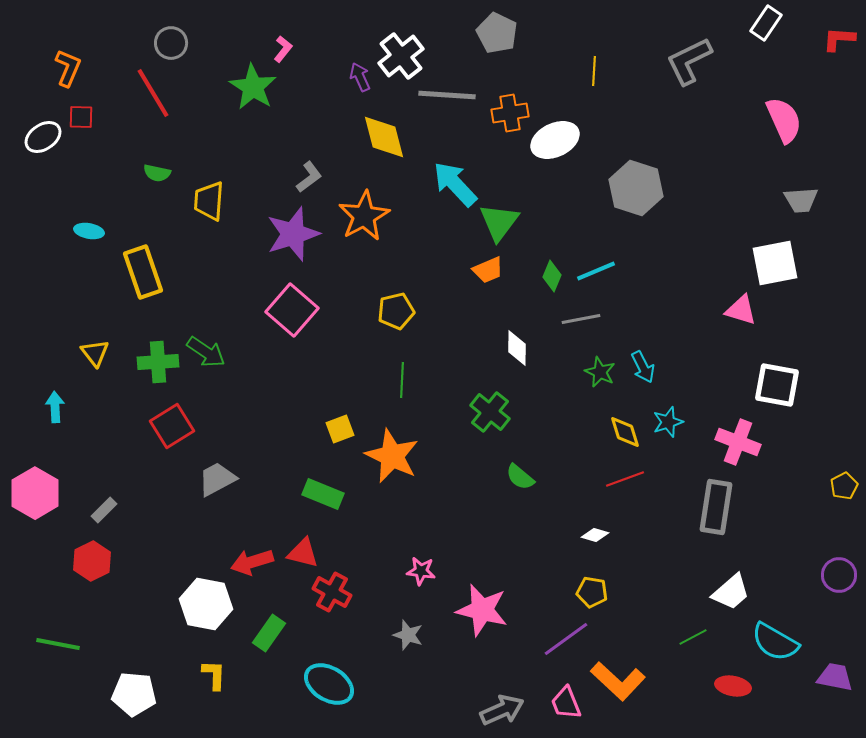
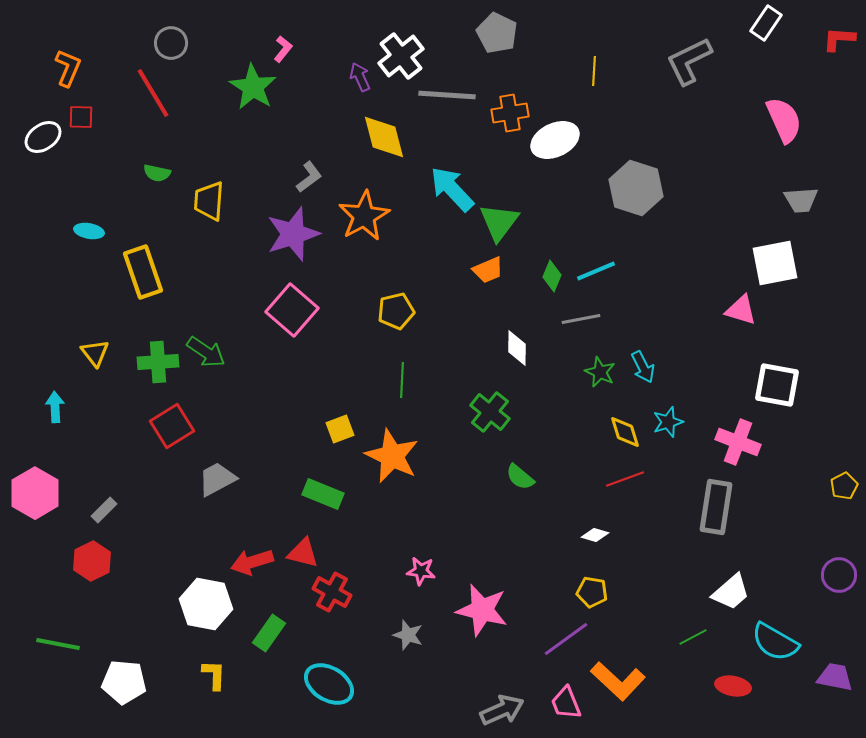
cyan arrow at (455, 184): moved 3 px left, 5 px down
white pentagon at (134, 694): moved 10 px left, 12 px up
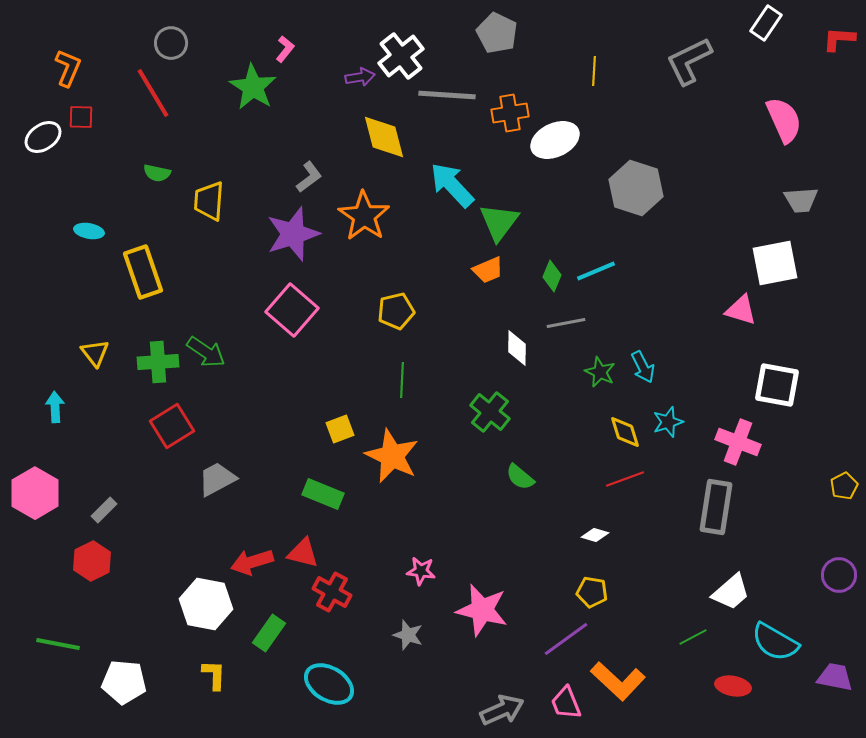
pink L-shape at (283, 49): moved 2 px right
purple arrow at (360, 77): rotated 104 degrees clockwise
cyan arrow at (452, 189): moved 4 px up
orange star at (364, 216): rotated 9 degrees counterclockwise
gray line at (581, 319): moved 15 px left, 4 px down
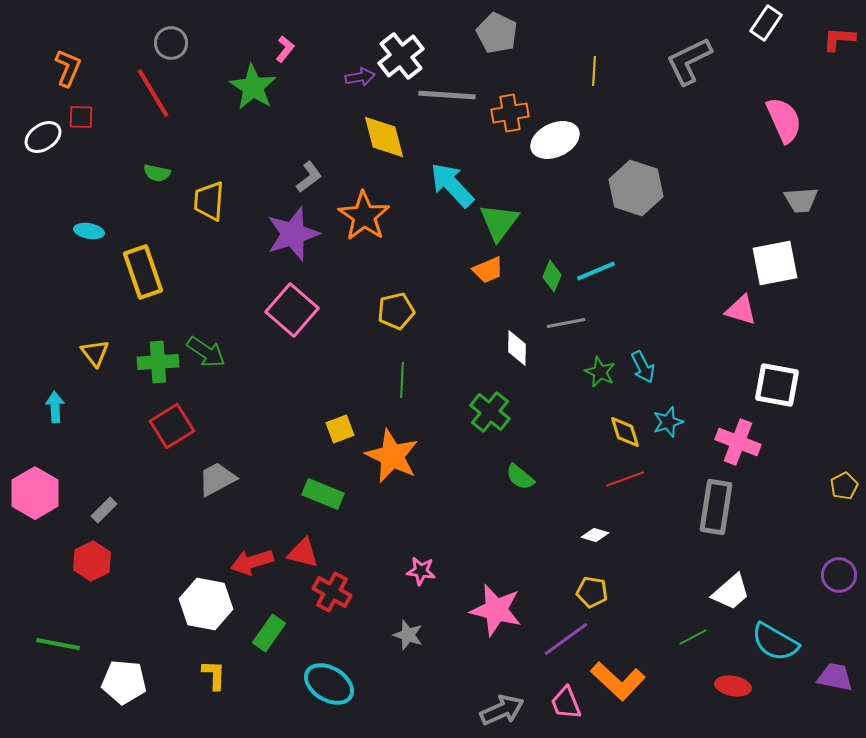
pink star at (482, 610): moved 14 px right
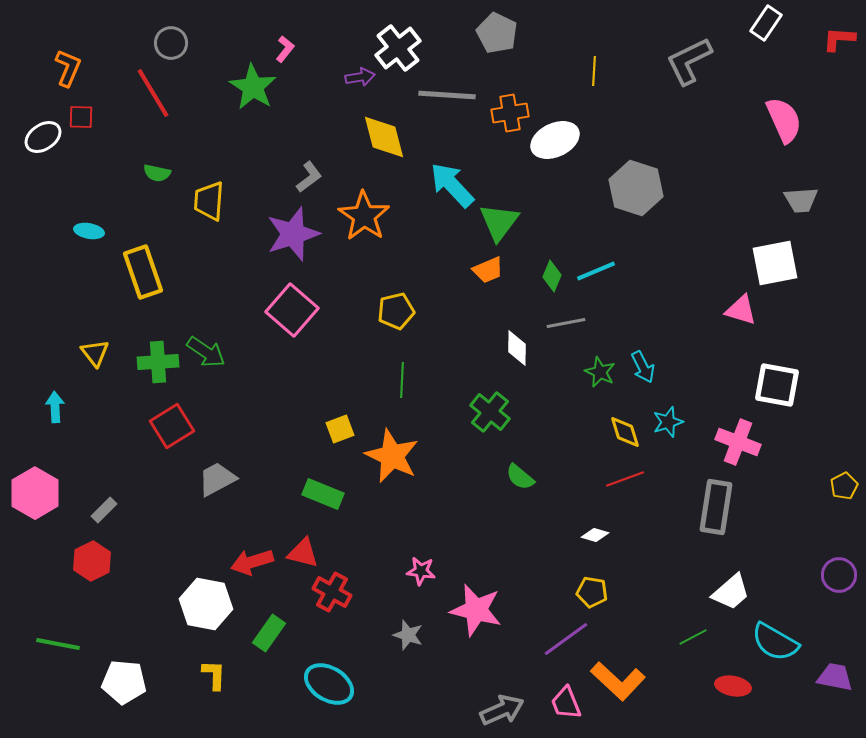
white cross at (401, 56): moved 3 px left, 8 px up
pink star at (496, 610): moved 20 px left
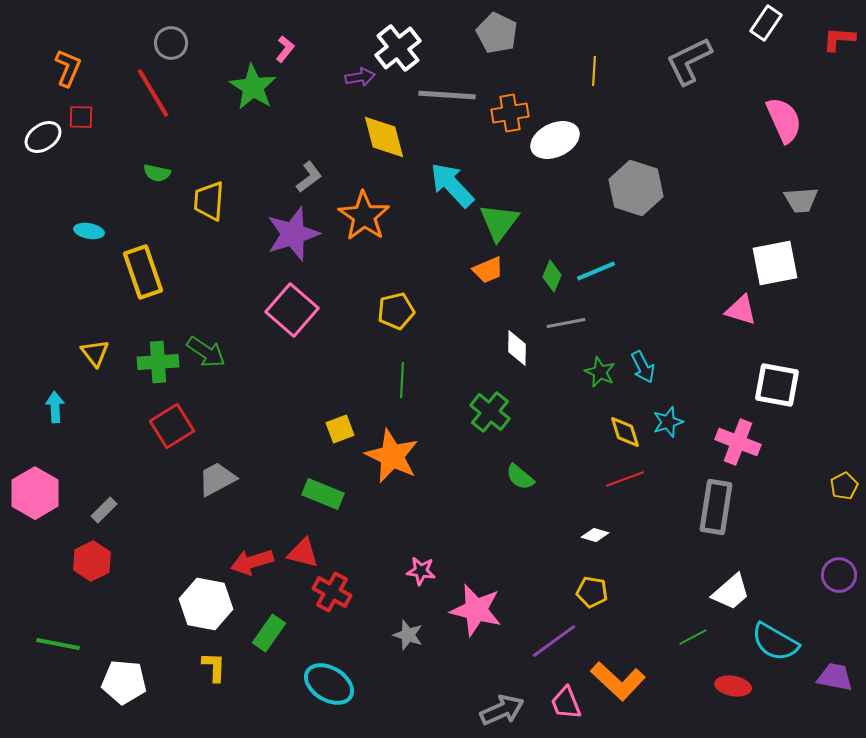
purple line at (566, 639): moved 12 px left, 2 px down
yellow L-shape at (214, 675): moved 8 px up
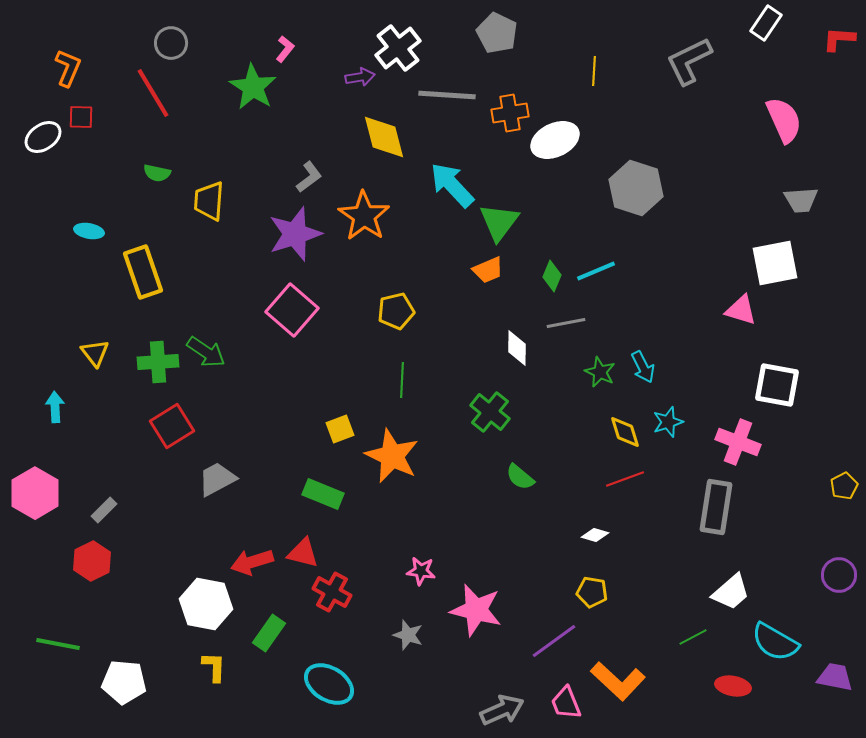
purple star at (293, 234): moved 2 px right
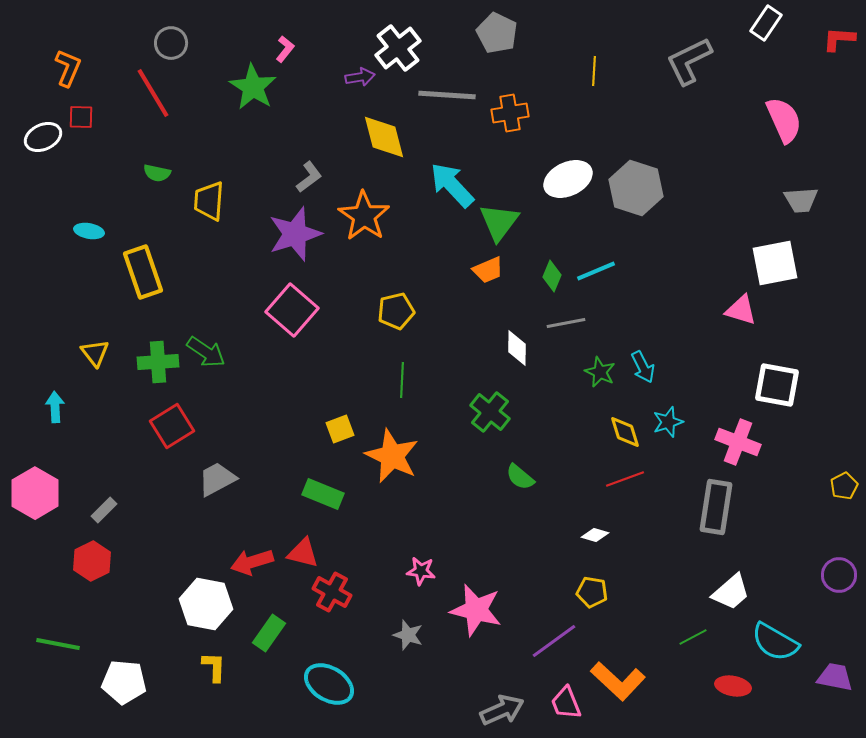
white ellipse at (43, 137): rotated 9 degrees clockwise
white ellipse at (555, 140): moved 13 px right, 39 px down
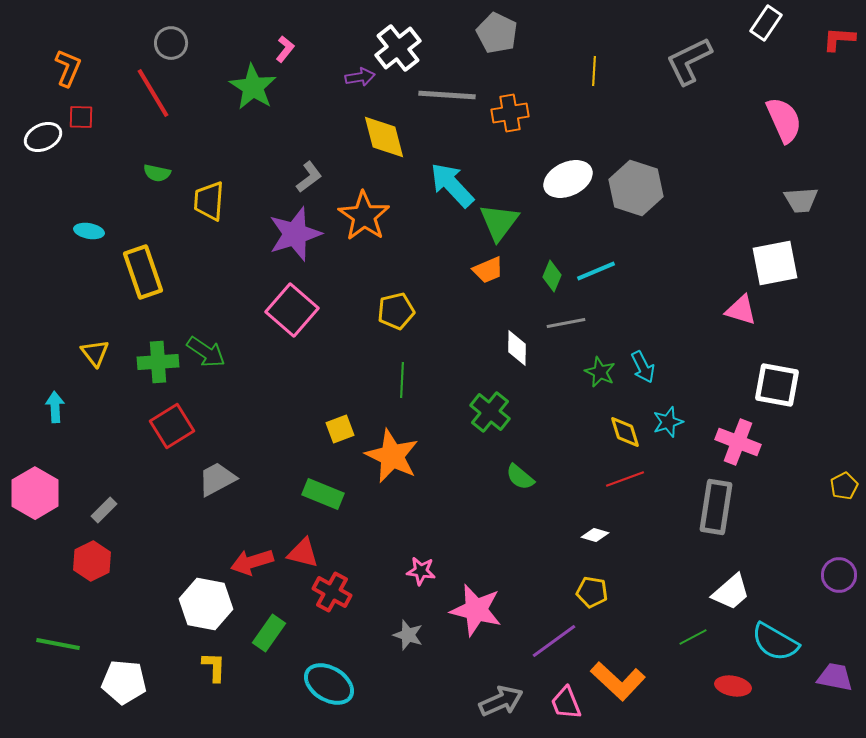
gray arrow at (502, 710): moved 1 px left, 9 px up
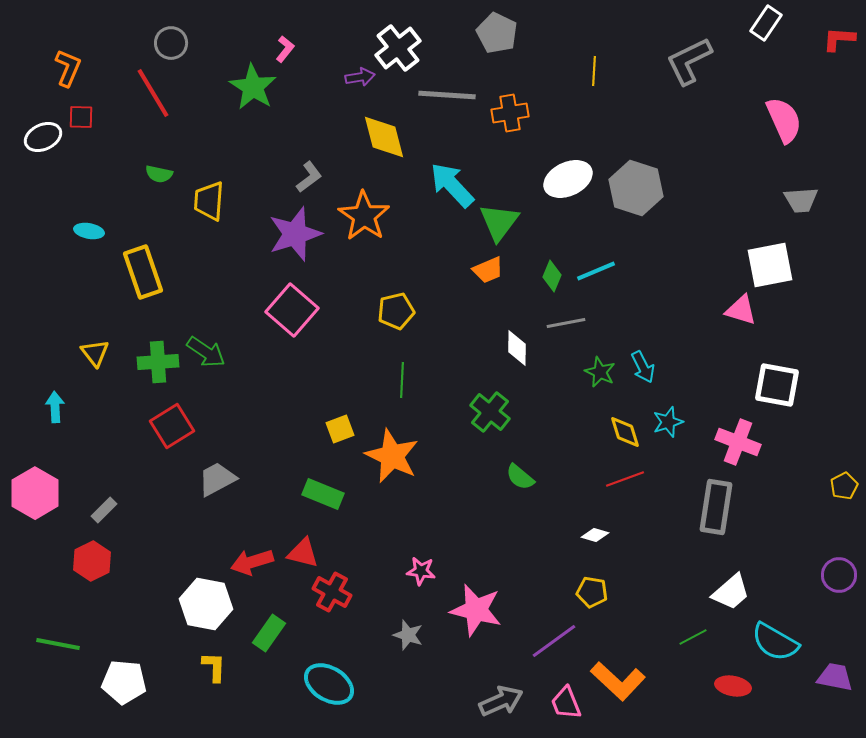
green semicircle at (157, 173): moved 2 px right, 1 px down
white square at (775, 263): moved 5 px left, 2 px down
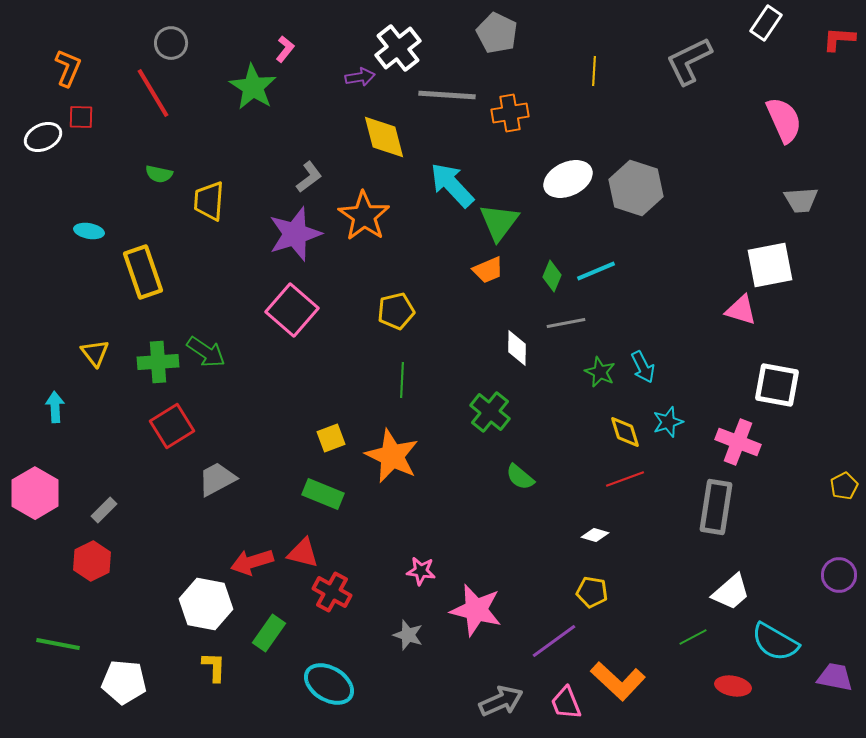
yellow square at (340, 429): moved 9 px left, 9 px down
